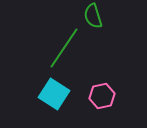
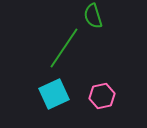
cyan square: rotated 32 degrees clockwise
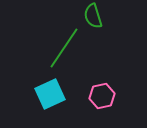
cyan square: moved 4 px left
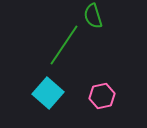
green line: moved 3 px up
cyan square: moved 2 px left, 1 px up; rotated 24 degrees counterclockwise
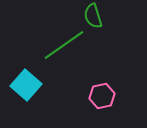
green line: rotated 21 degrees clockwise
cyan square: moved 22 px left, 8 px up
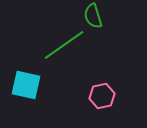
cyan square: rotated 28 degrees counterclockwise
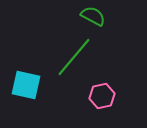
green semicircle: rotated 135 degrees clockwise
green line: moved 10 px right, 12 px down; rotated 15 degrees counterclockwise
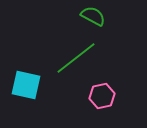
green line: moved 2 px right, 1 px down; rotated 12 degrees clockwise
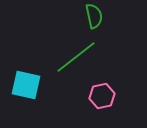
green semicircle: moved 1 px right; rotated 50 degrees clockwise
green line: moved 1 px up
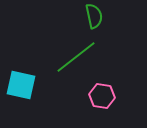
cyan square: moved 5 px left
pink hexagon: rotated 20 degrees clockwise
